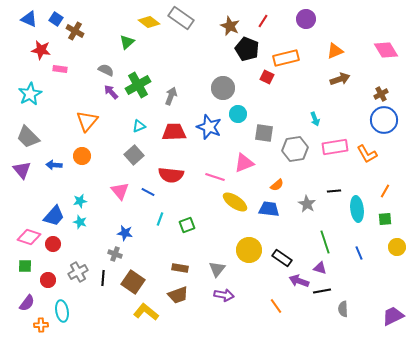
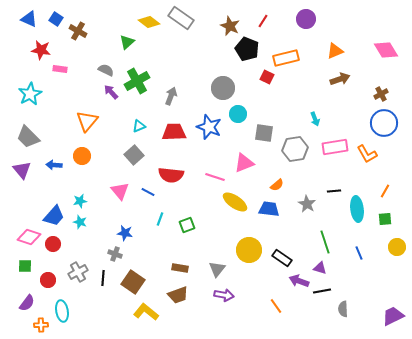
brown cross at (75, 31): moved 3 px right
green cross at (138, 85): moved 1 px left, 4 px up
blue circle at (384, 120): moved 3 px down
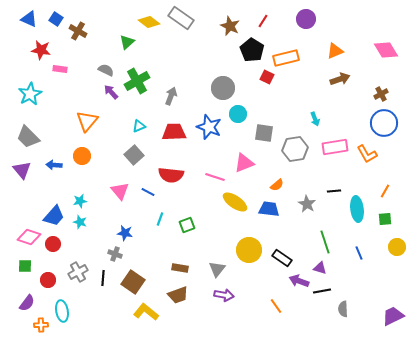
black pentagon at (247, 49): moved 5 px right, 1 px down; rotated 10 degrees clockwise
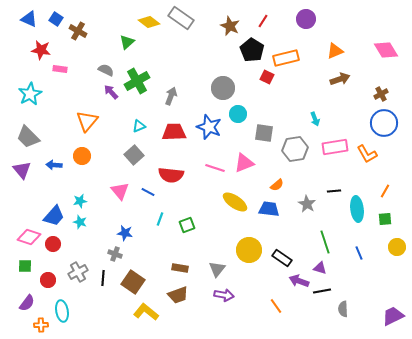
pink line at (215, 177): moved 9 px up
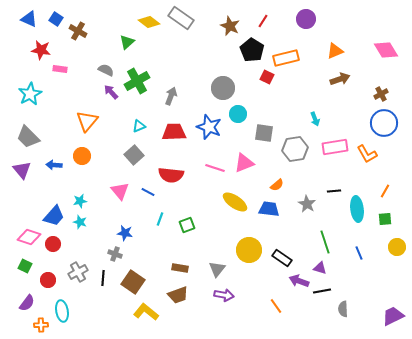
green square at (25, 266): rotated 24 degrees clockwise
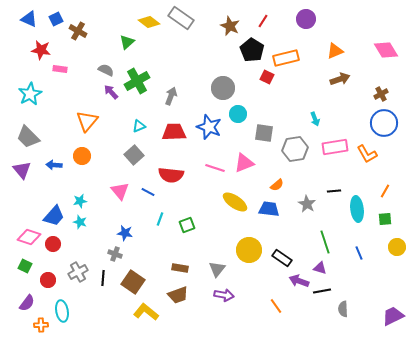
blue square at (56, 19): rotated 32 degrees clockwise
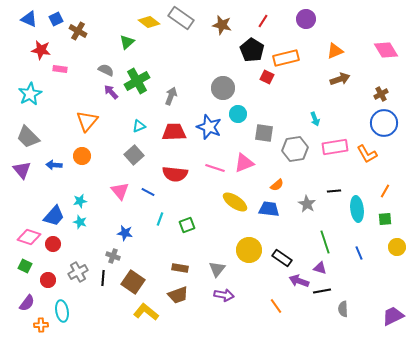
brown star at (230, 26): moved 8 px left, 1 px up; rotated 12 degrees counterclockwise
red semicircle at (171, 175): moved 4 px right, 1 px up
gray cross at (115, 254): moved 2 px left, 2 px down
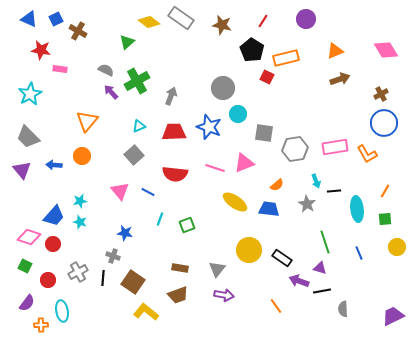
cyan arrow at (315, 119): moved 1 px right, 62 px down
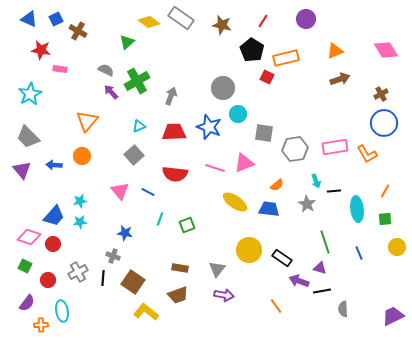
cyan star at (80, 222): rotated 24 degrees counterclockwise
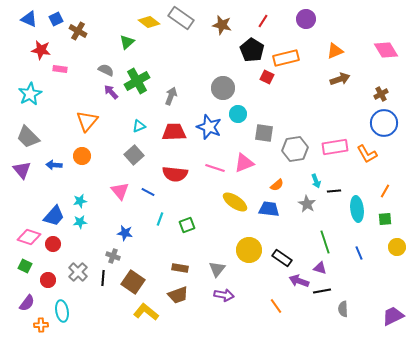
gray cross at (78, 272): rotated 18 degrees counterclockwise
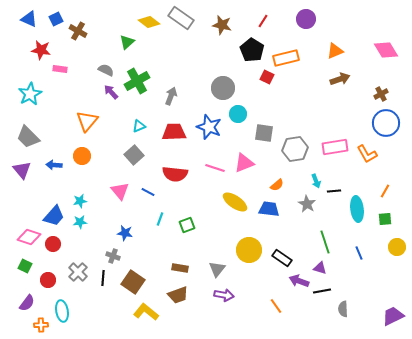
blue circle at (384, 123): moved 2 px right
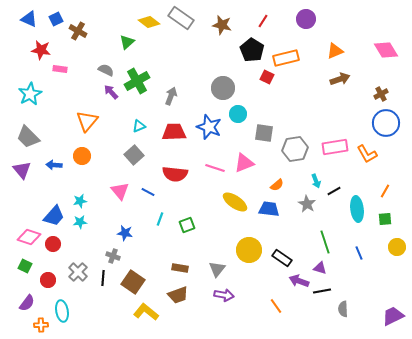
black line at (334, 191): rotated 24 degrees counterclockwise
